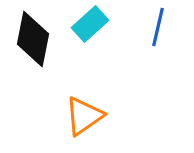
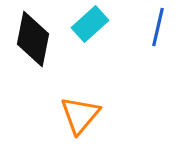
orange triangle: moved 4 px left, 1 px up; rotated 15 degrees counterclockwise
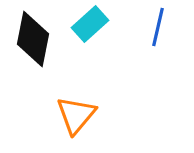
orange triangle: moved 4 px left
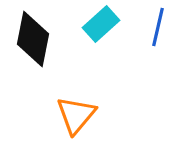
cyan rectangle: moved 11 px right
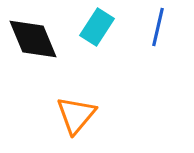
cyan rectangle: moved 4 px left, 3 px down; rotated 15 degrees counterclockwise
black diamond: rotated 34 degrees counterclockwise
